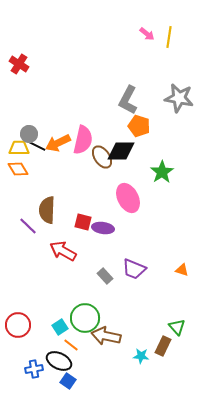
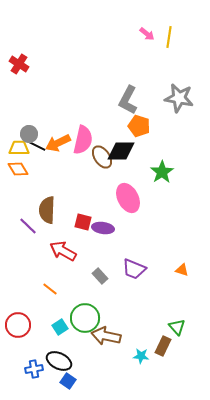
gray rectangle: moved 5 px left
orange line: moved 21 px left, 56 px up
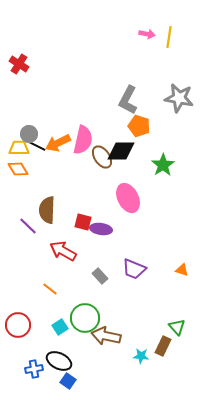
pink arrow: rotated 28 degrees counterclockwise
green star: moved 1 px right, 7 px up
purple ellipse: moved 2 px left, 1 px down
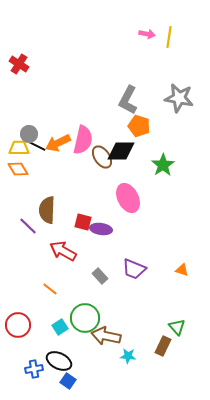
cyan star: moved 13 px left
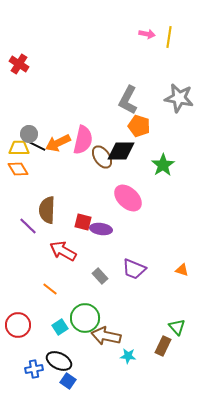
pink ellipse: rotated 20 degrees counterclockwise
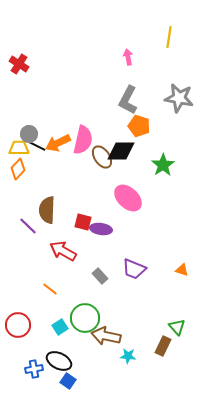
pink arrow: moved 19 px left, 23 px down; rotated 112 degrees counterclockwise
orange diamond: rotated 75 degrees clockwise
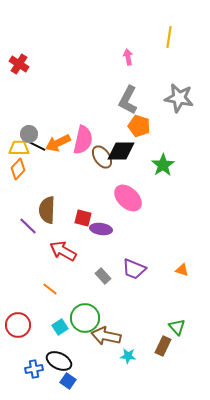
red square: moved 4 px up
gray rectangle: moved 3 px right
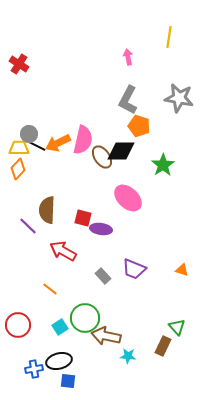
black ellipse: rotated 40 degrees counterclockwise
blue square: rotated 28 degrees counterclockwise
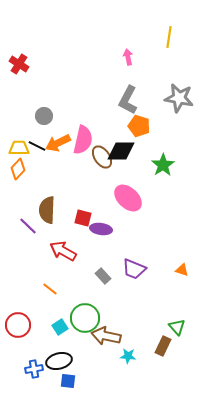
gray circle: moved 15 px right, 18 px up
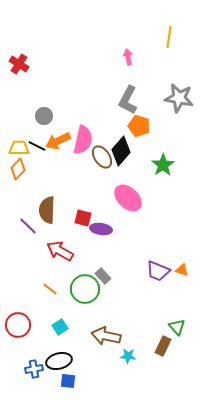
orange arrow: moved 2 px up
black diamond: rotated 48 degrees counterclockwise
red arrow: moved 3 px left
purple trapezoid: moved 24 px right, 2 px down
green circle: moved 29 px up
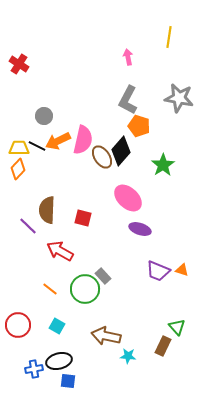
purple ellipse: moved 39 px right; rotated 10 degrees clockwise
cyan square: moved 3 px left, 1 px up; rotated 28 degrees counterclockwise
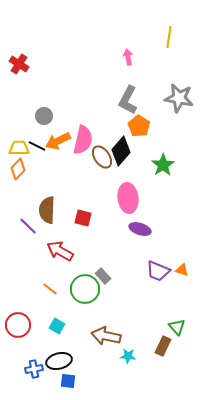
orange pentagon: rotated 15 degrees clockwise
pink ellipse: rotated 40 degrees clockwise
